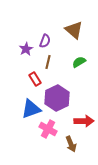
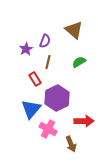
blue triangle: rotated 30 degrees counterclockwise
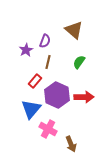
purple star: moved 1 px down
green semicircle: rotated 24 degrees counterclockwise
red rectangle: moved 2 px down; rotated 72 degrees clockwise
purple hexagon: moved 3 px up; rotated 10 degrees counterclockwise
red arrow: moved 24 px up
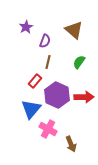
purple star: moved 23 px up
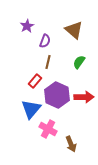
purple star: moved 1 px right, 1 px up
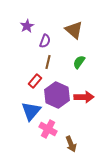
blue triangle: moved 2 px down
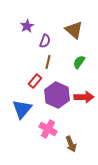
blue triangle: moved 9 px left, 2 px up
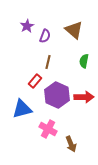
purple semicircle: moved 5 px up
green semicircle: moved 5 px right, 1 px up; rotated 24 degrees counterclockwise
blue triangle: rotated 35 degrees clockwise
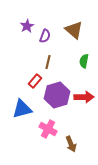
purple hexagon: rotated 20 degrees clockwise
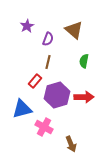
purple semicircle: moved 3 px right, 3 px down
pink cross: moved 4 px left, 2 px up
